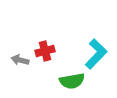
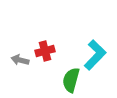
cyan L-shape: moved 1 px left, 1 px down
green semicircle: moved 1 px left, 1 px up; rotated 115 degrees clockwise
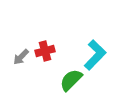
gray arrow: moved 1 px right, 3 px up; rotated 60 degrees counterclockwise
green semicircle: rotated 30 degrees clockwise
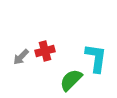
cyan L-shape: moved 1 px right, 3 px down; rotated 36 degrees counterclockwise
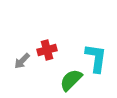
red cross: moved 2 px right, 1 px up
gray arrow: moved 1 px right, 4 px down
